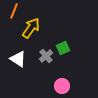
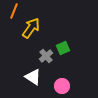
white triangle: moved 15 px right, 18 px down
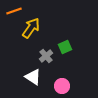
orange line: rotated 49 degrees clockwise
green square: moved 2 px right, 1 px up
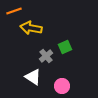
yellow arrow: rotated 115 degrees counterclockwise
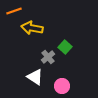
yellow arrow: moved 1 px right
green square: rotated 24 degrees counterclockwise
gray cross: moved 2 px right, 1 px down
white triangle: moved 2 px right
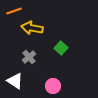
green square: moved 4 px left, 1 px down
gray cross: moved 19 px left
white triangle: moved 20 px left, 4 px down
pink circle: moved 9 px left
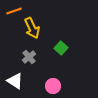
yellow arrow: rotated 125 degrees counterclockwise
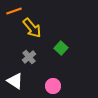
yellow arrow: rotated 15 degrees counterclockwise
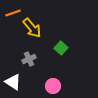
orange line: moved 1 px left, 2 px down
gray cross: moved 2 px down; rotated 16 degrees clockwise
white triangle: moved 2 px left, 1 px down
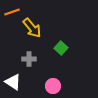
orange line: moved 1 px left, 1 px up
gray cross: rotated 24 degrees clockwise
